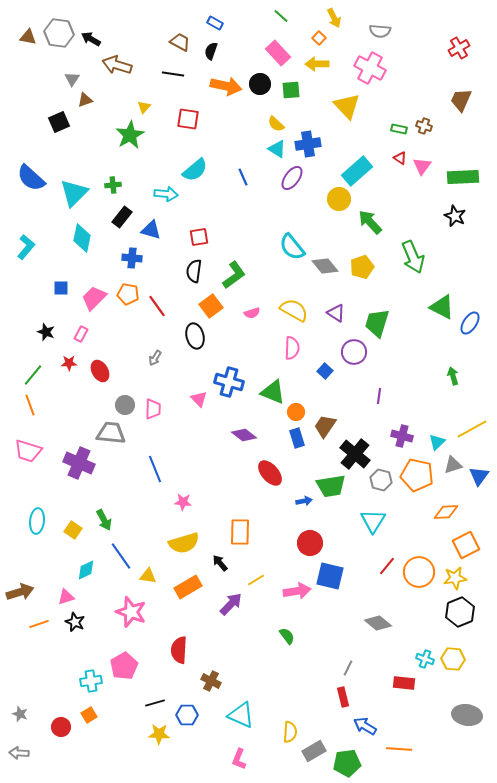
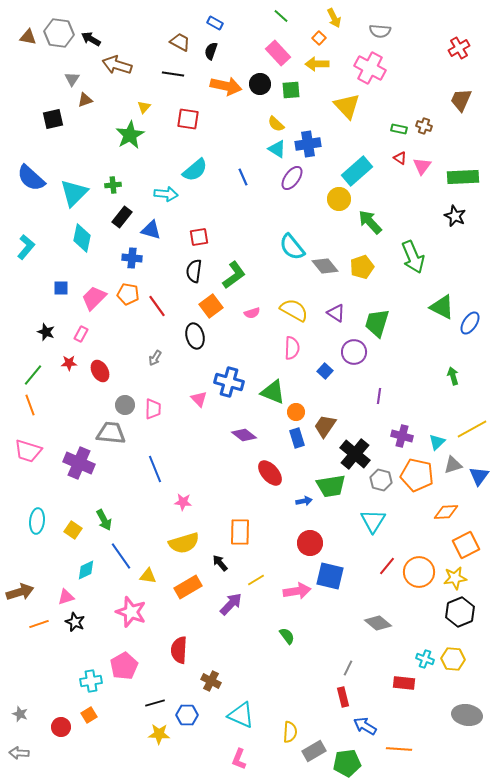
black square at (59, 122): moved 6 px left, 3 px up; rotated 10 degrees clockwise
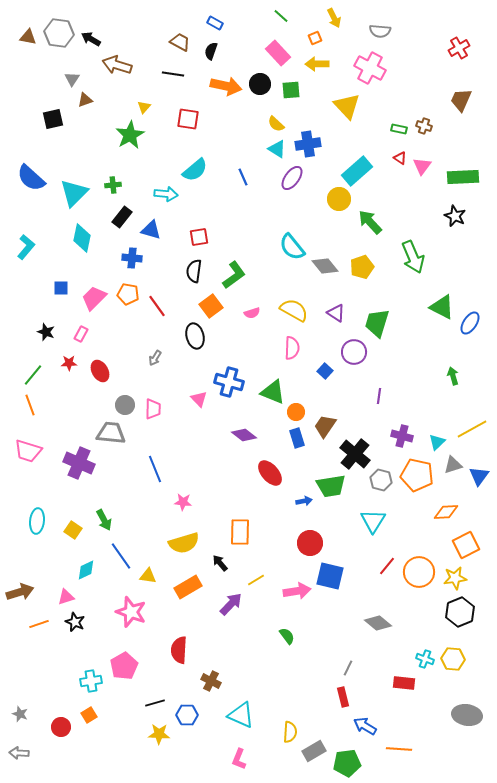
orange square at (319, 38): moved 4 px left; rotated 24 degrees clockwise
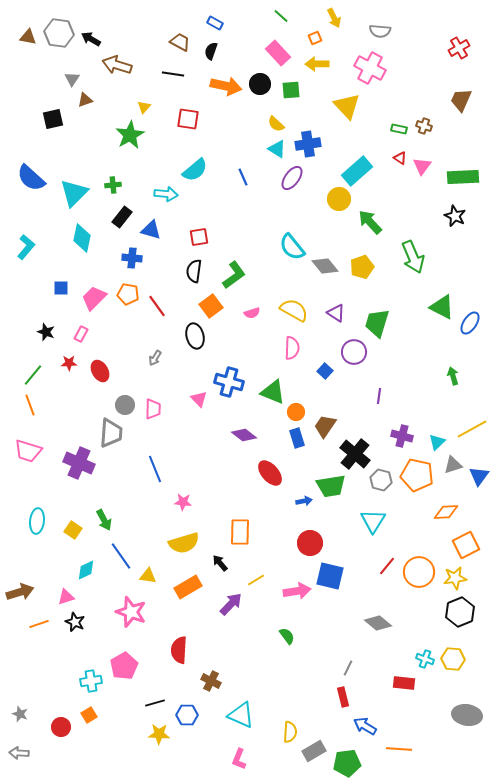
gray trapezoid at (111, 433): rotated 88 degrees clockwise
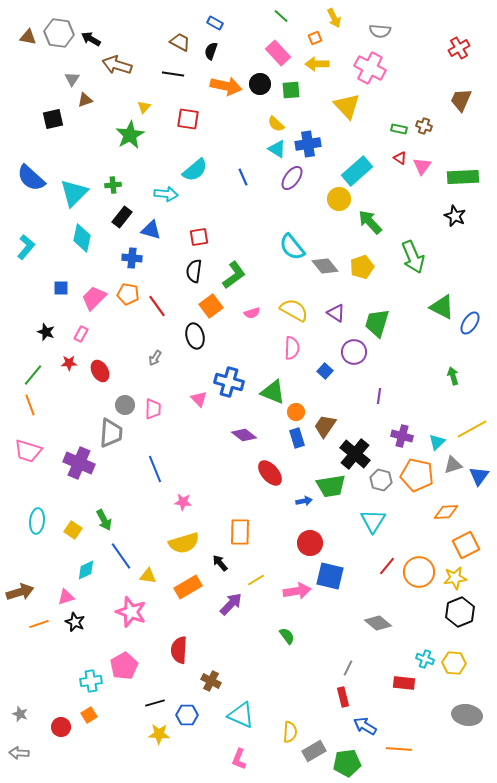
yellow hexagon at (453, 659): moved 1 px right, 4 px down
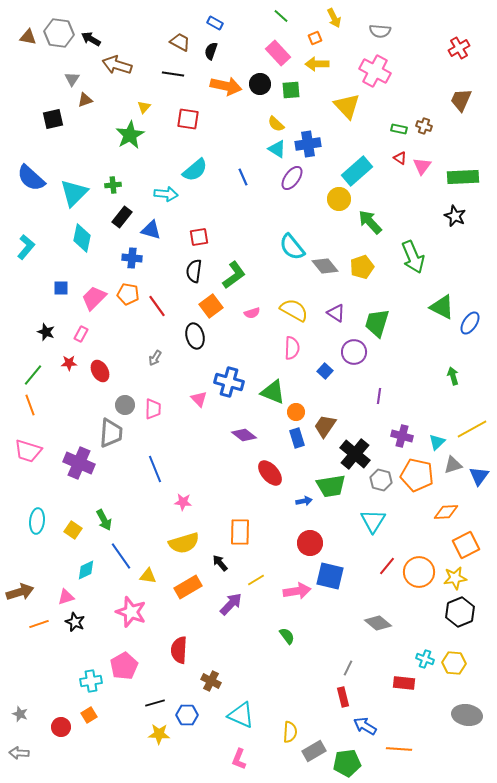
pink cross at (370, 68): moved 5 px right, 3 px down
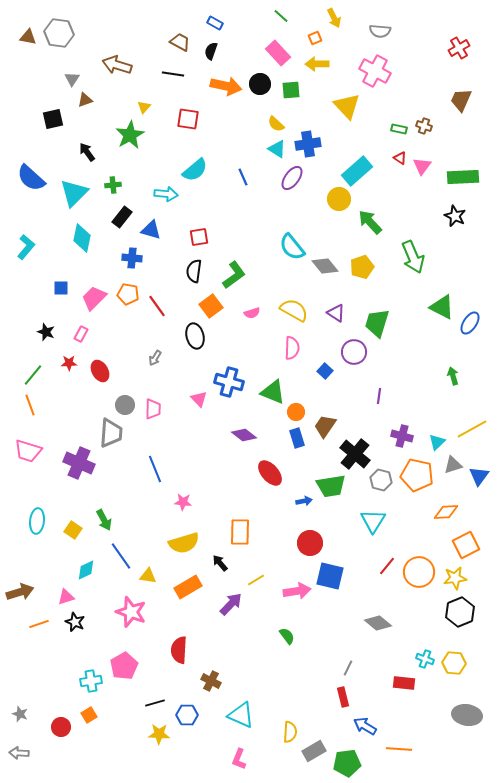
black arrow at (91, 39): moved 4 px left, 113 px down; rotated 24 degrees clockwise
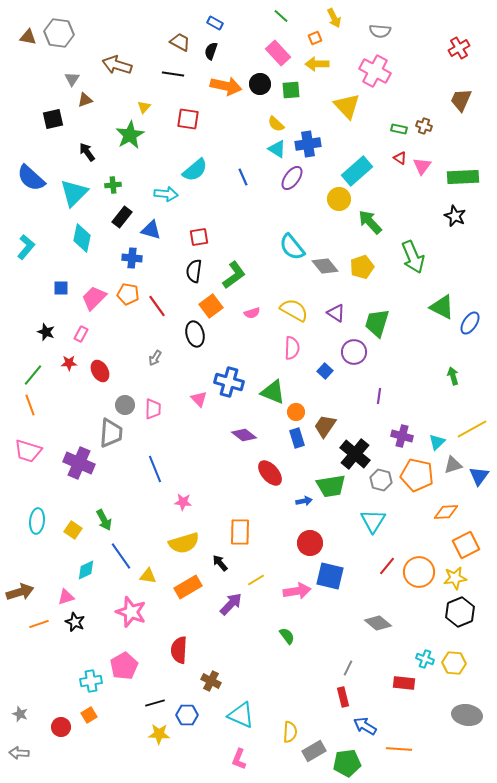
black ellipse at (195, 336): moved 2 px up
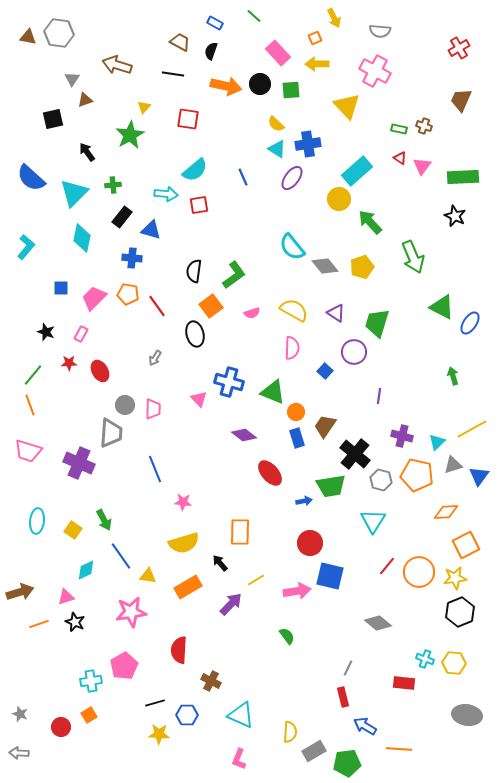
green line at (281, 16): moved 27 px left
red square at (199, 237): moved 32 px up
pink star at (131, 612): rotated 28 degrees counterclockwise
